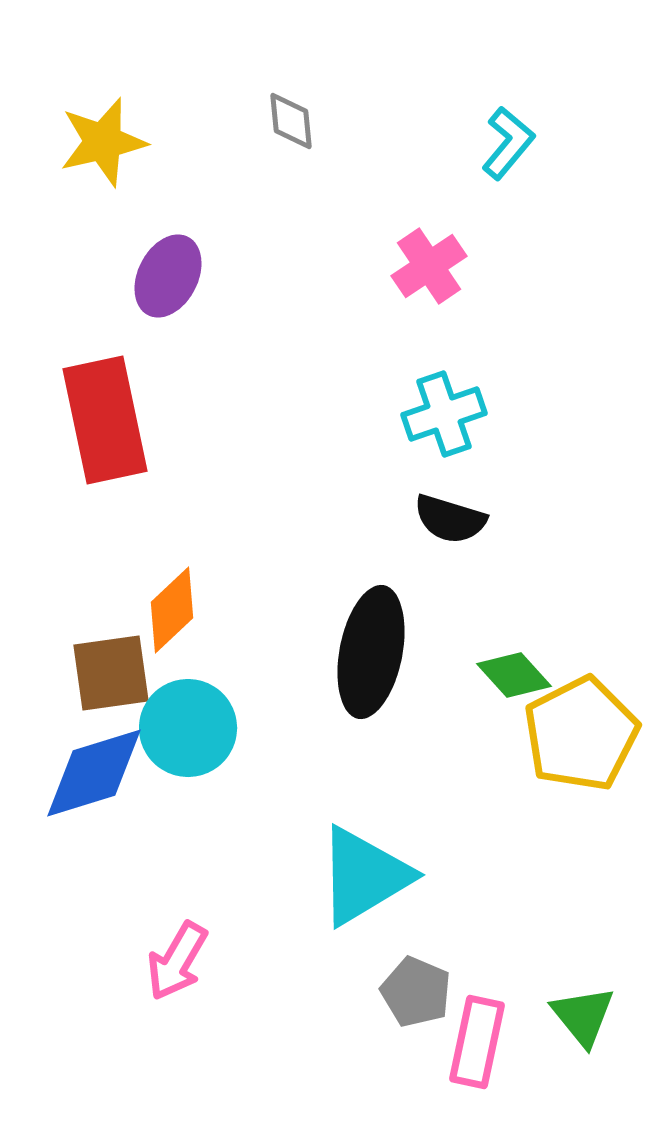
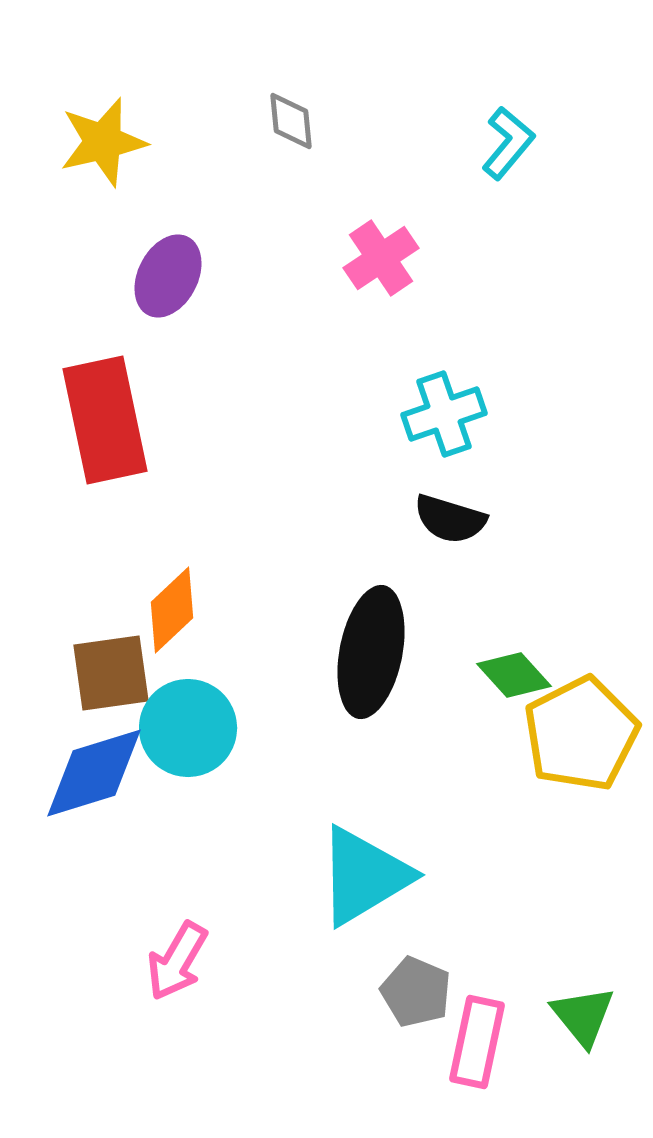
pink cross: moved 48 px left, 8 px up
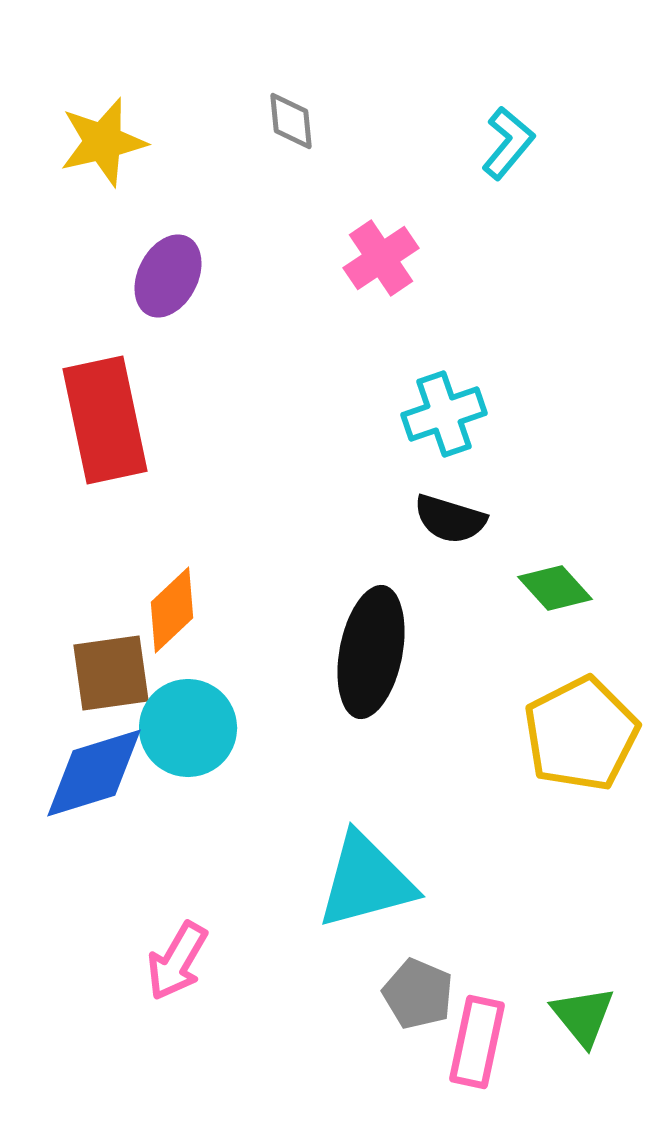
green diamond: moved 41 px right, 87 px up
cyan triangle: moved 2 px right, 5 px down; rotated 16 degrees clockwise
gray pentagon: moved 2 px right, 2 px down
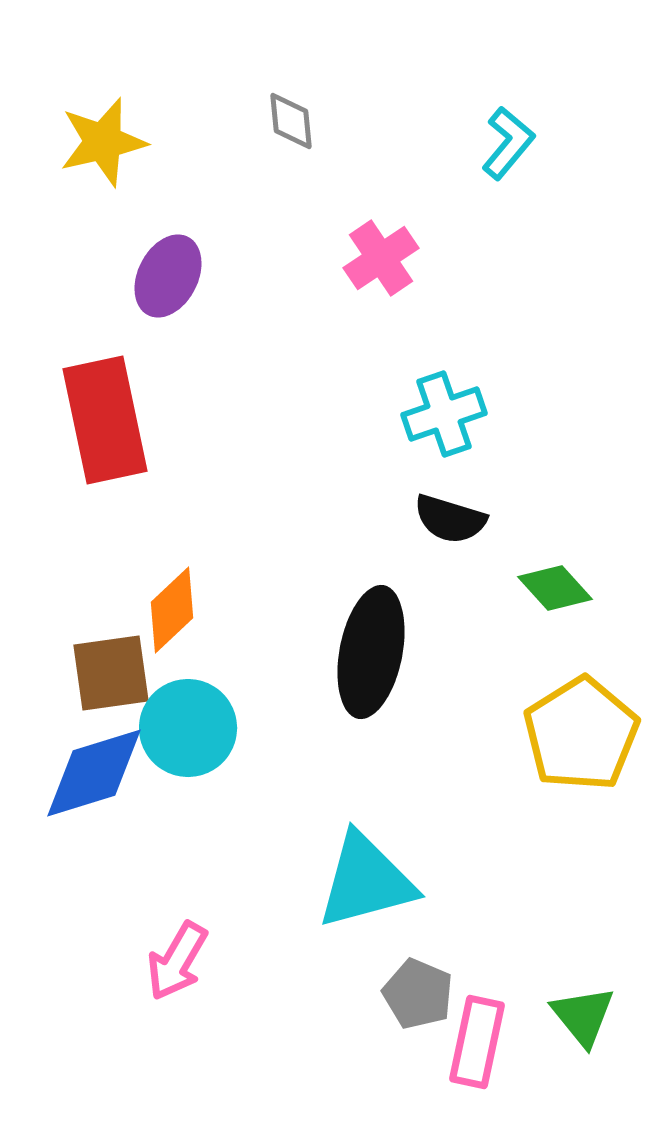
yellow pentagon: rotated 5 degrees counterclockwise
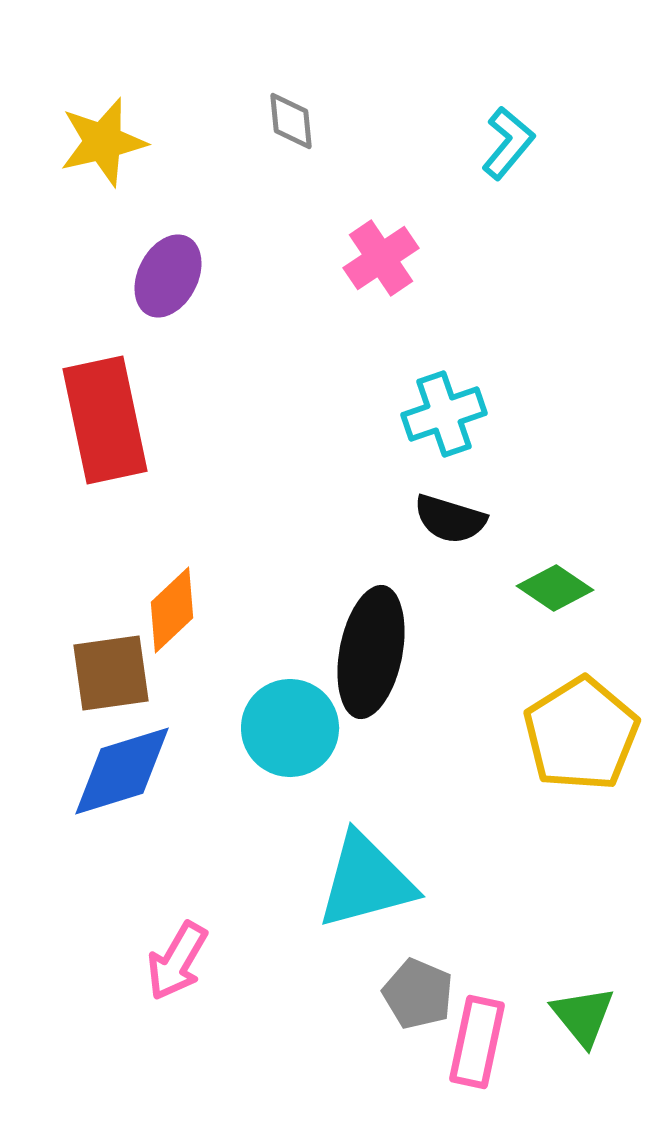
green diamond: rotated 14 degrees counterclockwise
cyan circle: moved 102 px right
blue diamond: moved 28 px right, 2 px up
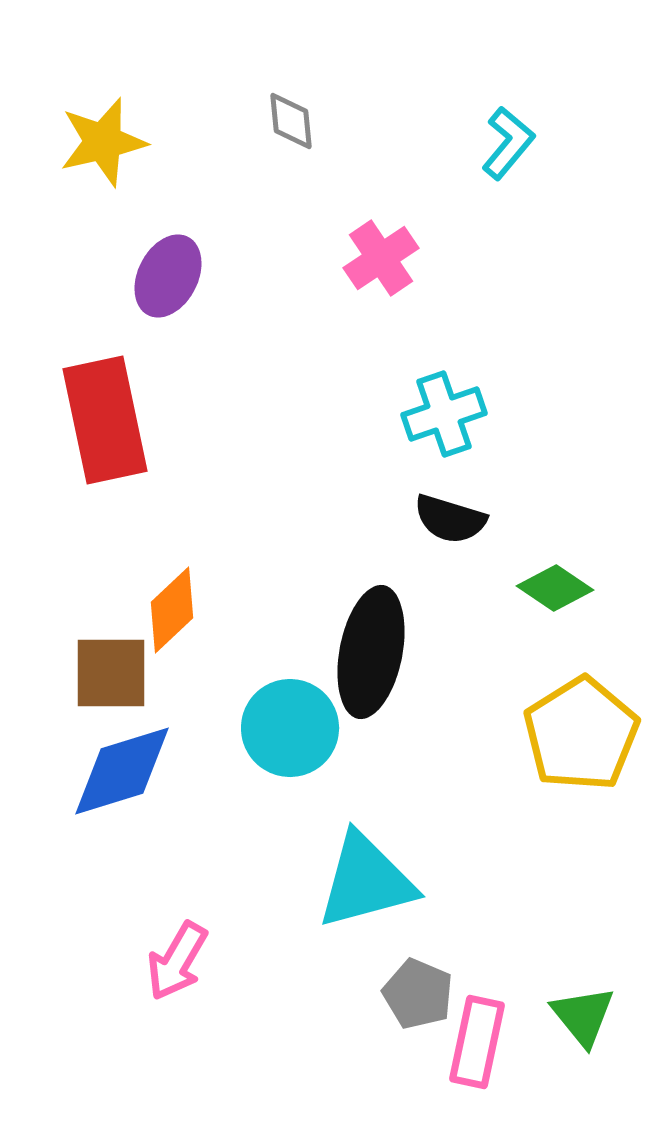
brown square: rotated 8 degrees clockwise
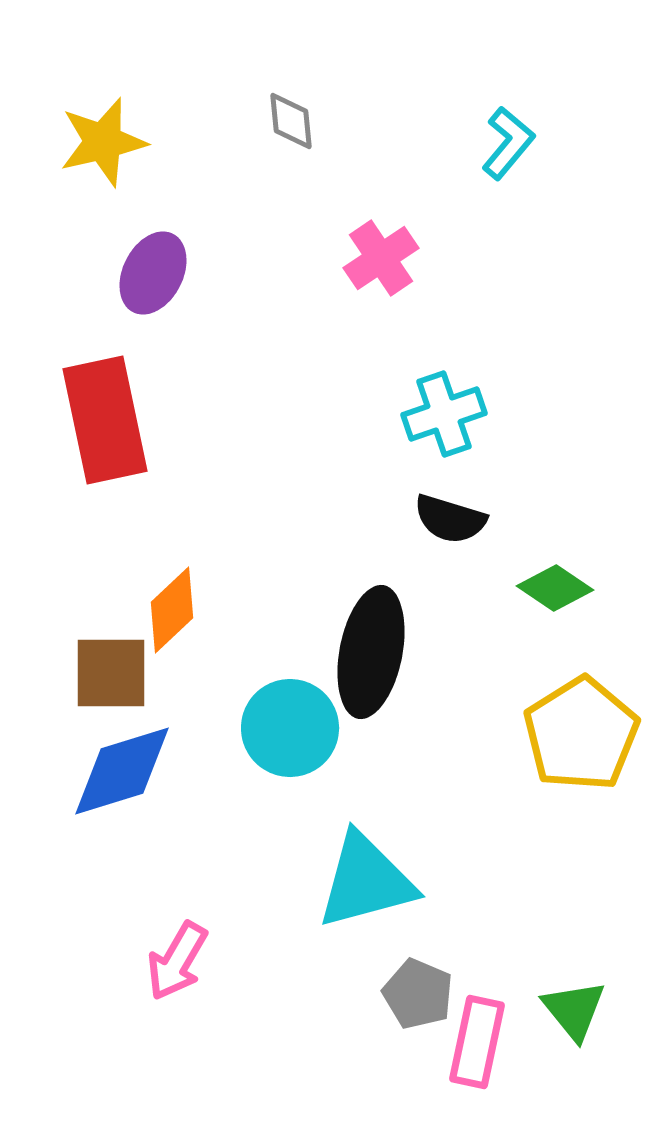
purple ellipse: moved 15 px left, 3 px up
green triangle: moved 9 px left, 6 px up
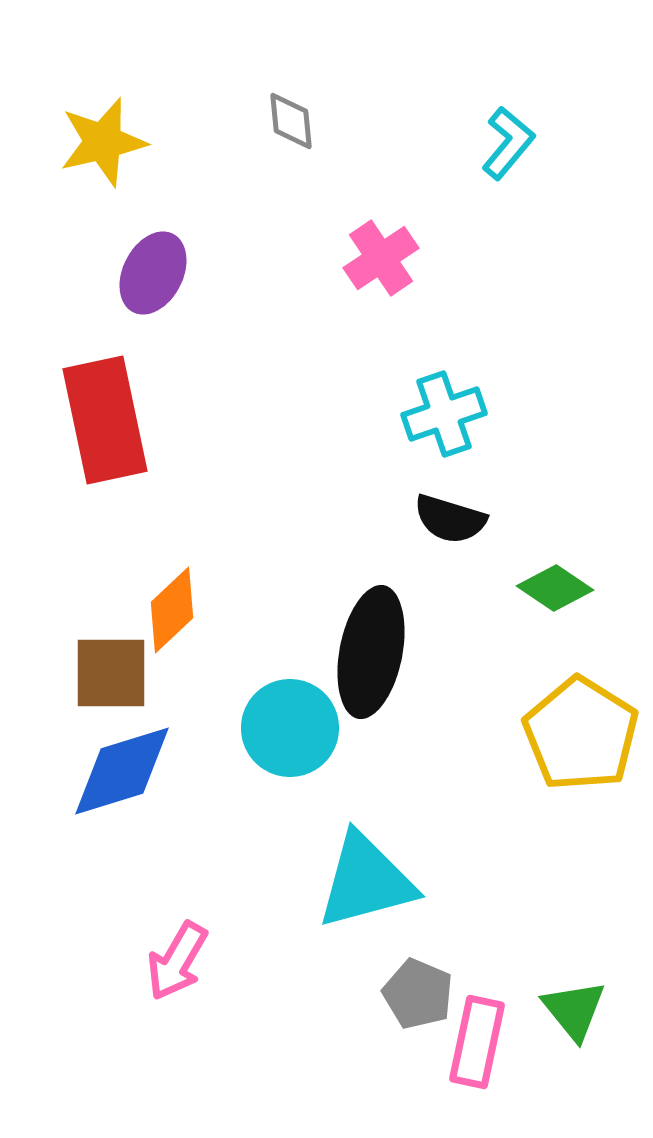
yellow pentagon: rotated 8 degrees counterclockwise
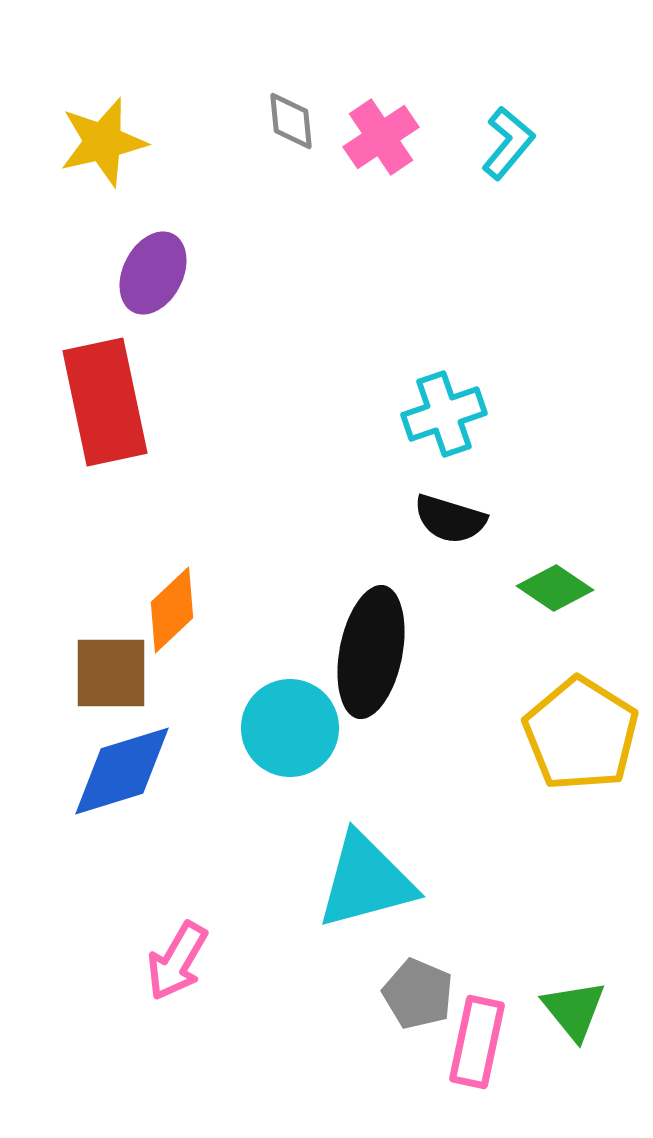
pink cross: moved 121 px up
red rectangle: moved 18 px up
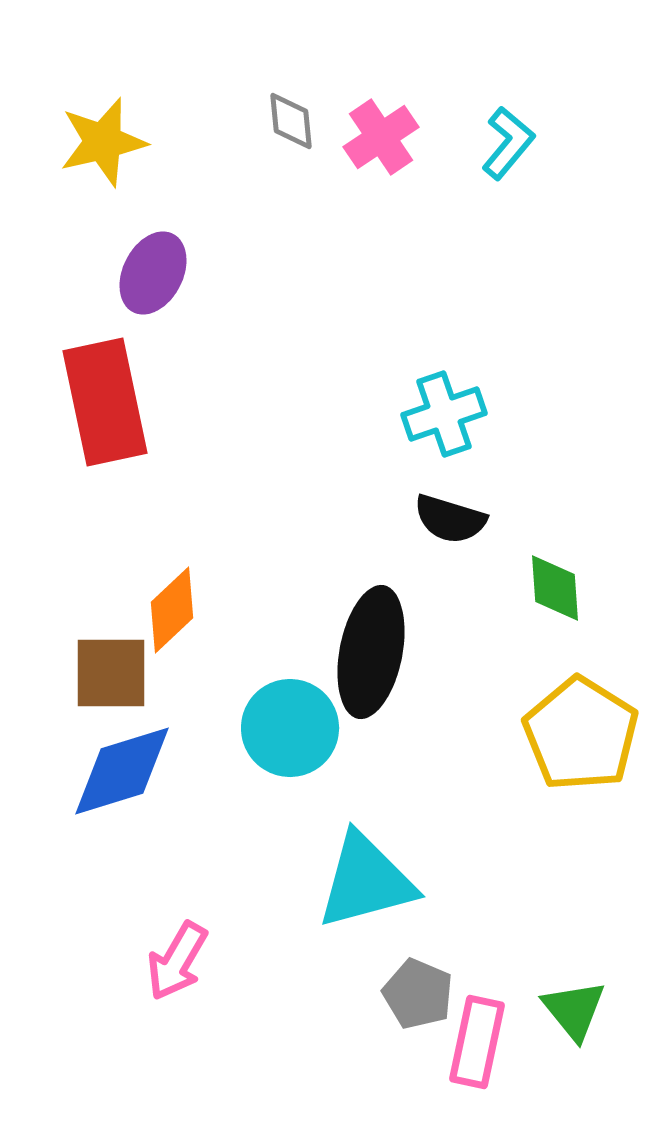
green diamond: rotated 52 degrees clockwise
